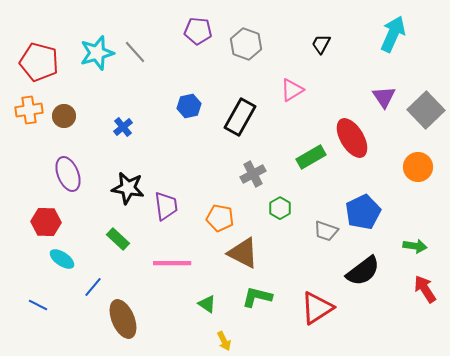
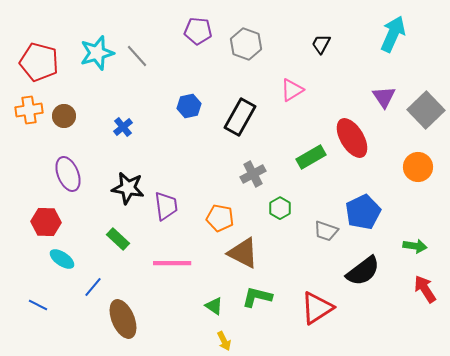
gray line at (135, 52): moved 2 px right, 4 px down
green triangle at (207, 304): moved 7 px right, 2 px down
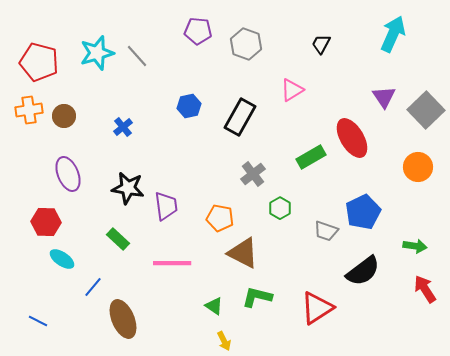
gray cross at (253, 174): rotated 10 degrees counterclockwise
blue line at (38, 305): moved 16 px down
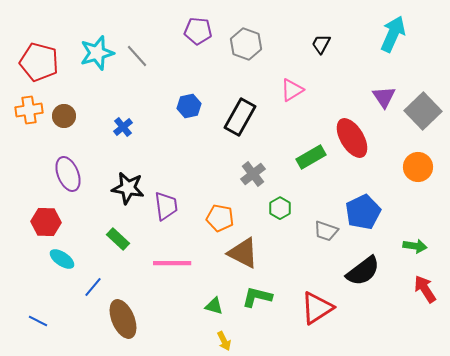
gray square at (426, 110): moved 3 px left, 1 px down
green triangle at (214, 306): rotated 18 degrees counterclockwise
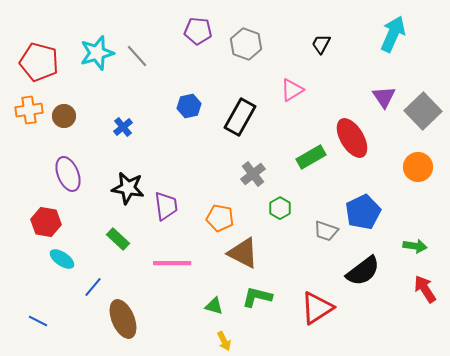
red hexagon at (46, 222): rotated 8 degrees clockwise
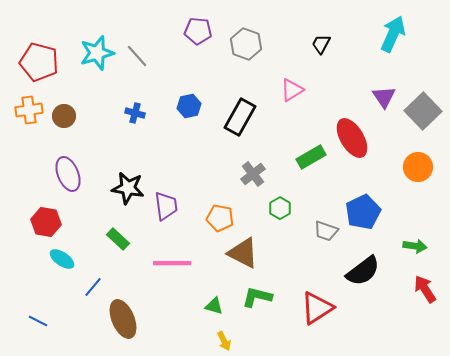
blue cross at (123, 127): moved 12 px right, 14 px up; rotated 36 degrees counterclockwise
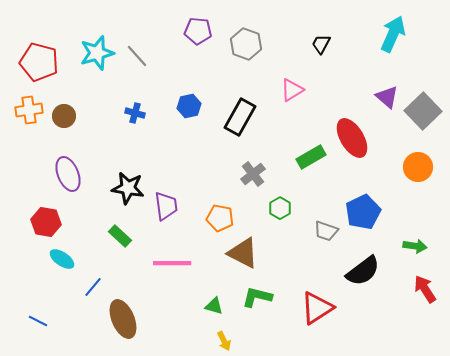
purple triangle at (384, 97): moved 3 px right; rotated 15 degrees counterclockwise
green rectangle at (118, 239): moved 2 px right, 3 px up
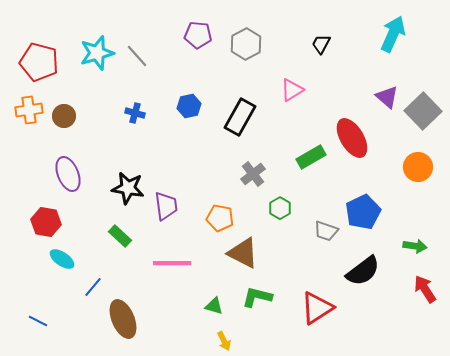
purple pentagon at (198, 31): moved 4 px down
gray hexagon at (246, 44): rotated 12 degrees clockwise
